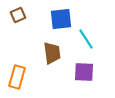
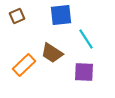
brown square: moved 1 px left, 1 px down
blue square: moved 4 px up
brown trapezoid: rotated 130 degrees clockwise
orange rectangle: moved 7 px right, 12 px up; rotated 30 degrees clockwise
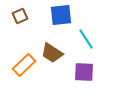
brown square: moved 3 px right
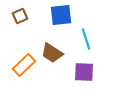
cyan line: rotated 15 degrees clockwise
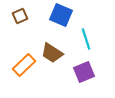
blue square: rotated 30 degrees clockwise
purple square: rotated 25 degrees counterclockwise
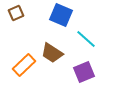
brown square: moved 4 px left, 3 px up
cyan line: rotated 30 degrees counterclockwise
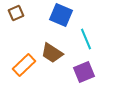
cyan line: rotated 25 degrees clockwise
